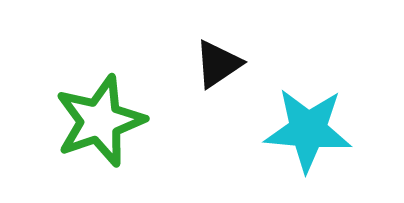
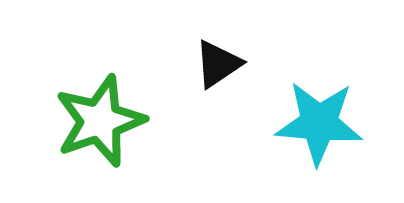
cyan star: moved 11 px right, 7 px up
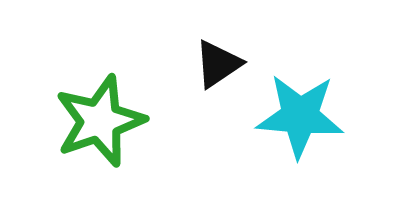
cyan star: moved 19 px left, 7 px up
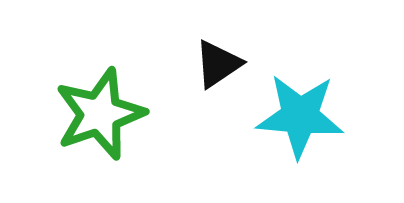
green star: moved 7 px up
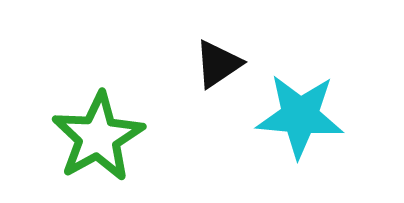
green star: moved 2 px left, 23 px down; rotated 10 degrees counterclockwise
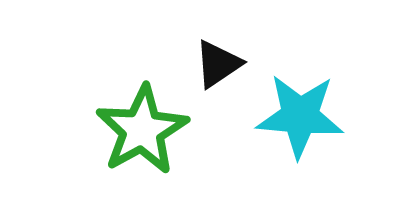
green star: moved 44 px right, 7 px up
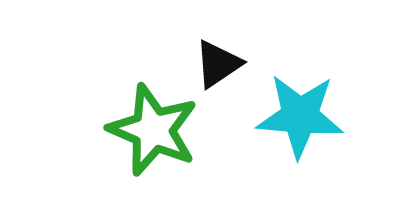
green star: moved 11 px right; rotated 20 degrees counterclockwise
